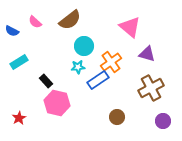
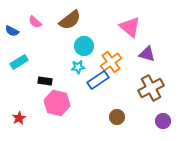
black rectangle: moved 1 px left; rotated 40 degrees counterclockwise
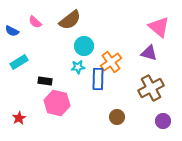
pink triangle: moved 29 px right
purple triangle: moved 2 px right, 1 px up
blue rectangle: moved 1 px up; rotated 55 degrees counterclockwise
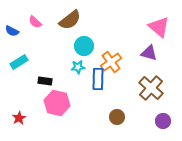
brown cross: rotated 20 degrees counterclockwise
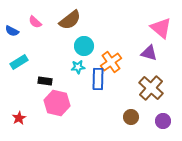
pink triangle: moved 2 px right, 1 px down
brown circle: moved 14 px right
